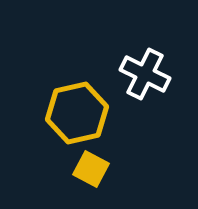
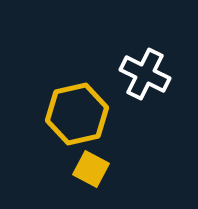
yellow hexagon: moved 1 px down
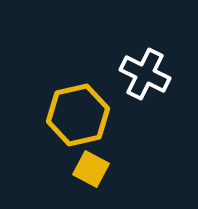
yellow hexagon: moved 1 px right, 1 px down
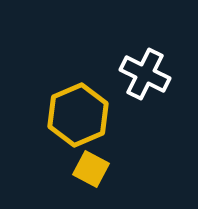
yellow hexagon: rotated 10 degrees counterclockwise
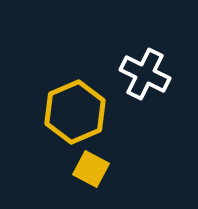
yellow hexagon: moved 3 px left, 3 px up
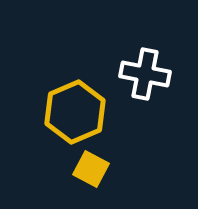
white cross: rotated 15 degrees counterclockwise
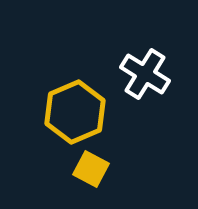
white cross: rotated 21 degrees clockwise
